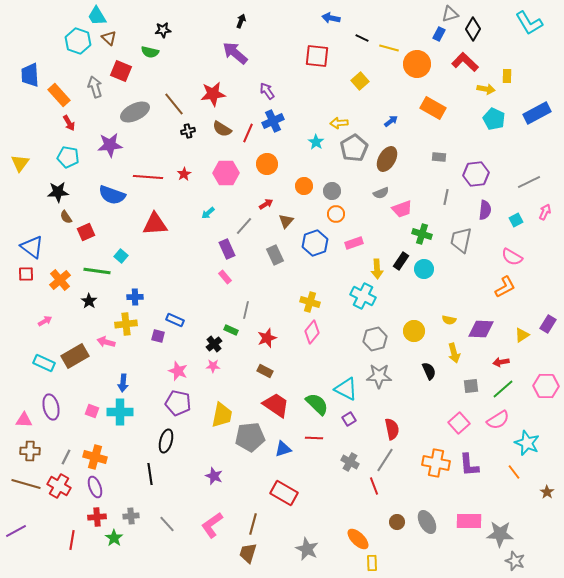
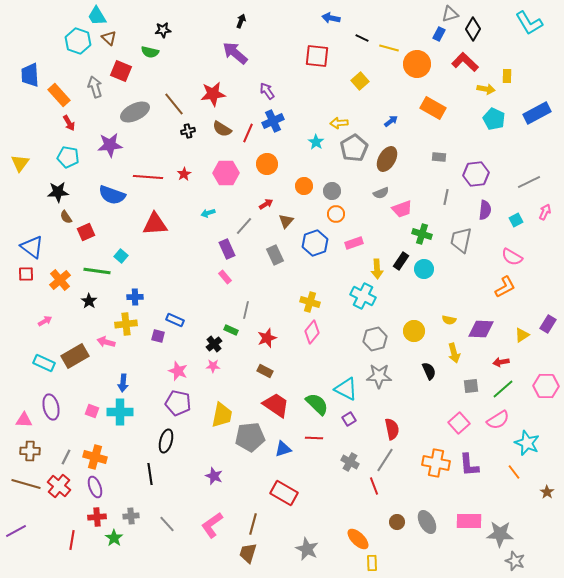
cyan arrow at (208, 213): rotated 24 degrees clockwise
red cross at (59, 486): rotated 10 degrees clockwise
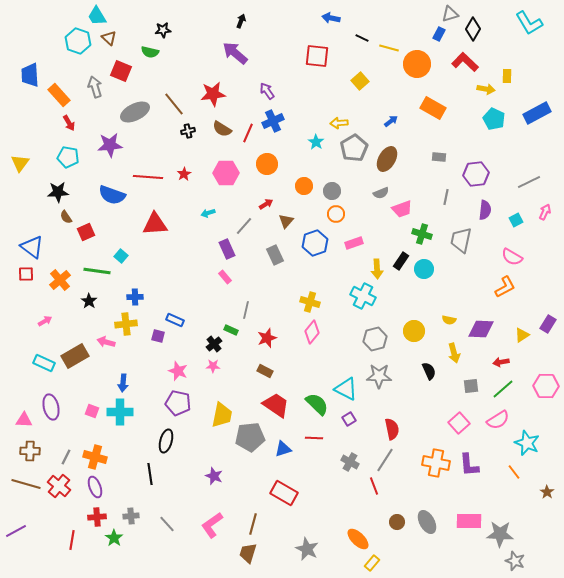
yellow rectangle at (372, 563): rotated 42 degrees clockwise
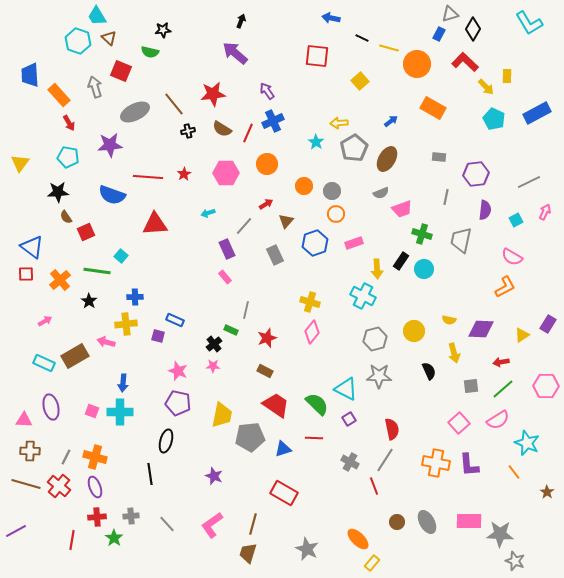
yellow arrow at (486, 89): moved 2 px up; rotated 36 degrees clockwise
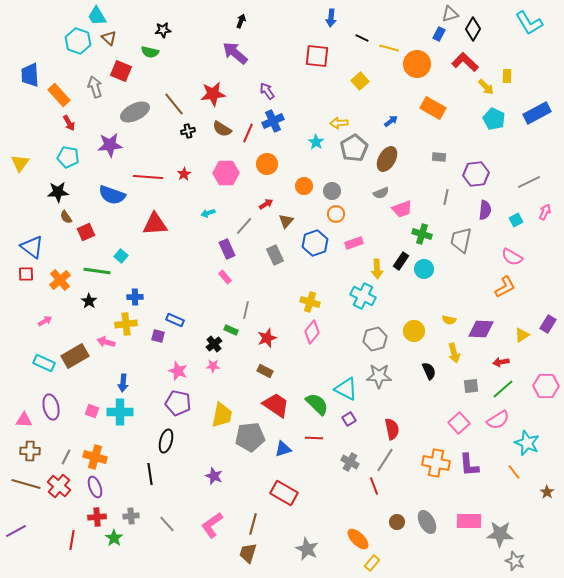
blue arrow at (331, 18): rotated 96 degrees counterclockwise
